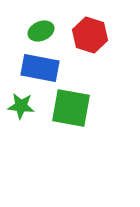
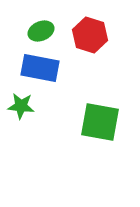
green square: moved 29 px right, 14 px down
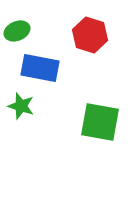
green ellipse: moved 24 px left
green star: rotated 12 degrees clockwise
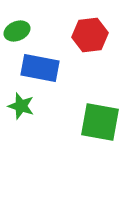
red hexagon: rotated 24 degrees counterclockwise
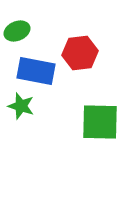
red hexagon: moved 10 px left, 18 px down
blue rectangle: moved 4 px left, 3 px down
green square: rotated 9 degrees counterclockwise
